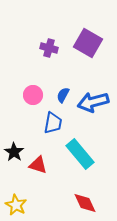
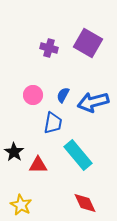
cyan rectangle: moved 2 px left, 1 px down
red triangle: rotated 18 degrees counterclockwise
yellow star: moved 5 px right
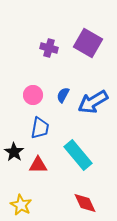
blue arrow: rotated 16 degrees counterclockwise
blue trapezoid: moved 13 px left, 5 px down
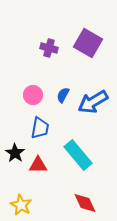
black star: moved 1 px right, 1 px down
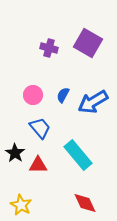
blue trapezoid: rotated 50 degrees counterclockwise
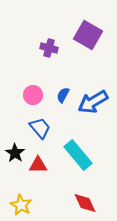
purple square: moved 8 px up
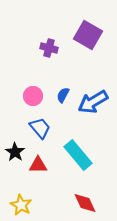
pink circle: moved 1 px down
black star: moved 1 px up
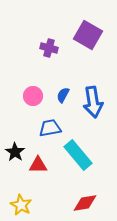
blue arrow: rotated 68 degrees counterclockwise
blue trapezoid: moved 10 px right; rotated 60 degrees counterclockwise
red diamond: rotated 75 degrees counterclockwise
